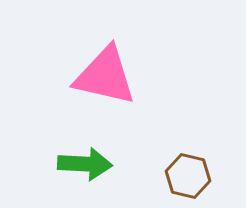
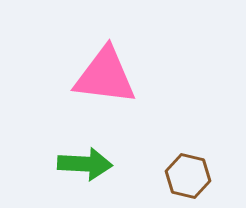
pink triangle: rotated 6 degrees counterclockwise
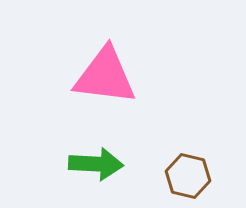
green arrow: moved 11 px right
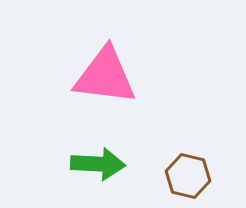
green arrow: moved 2 px right
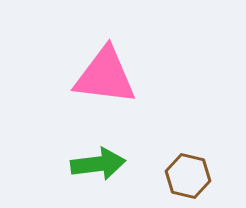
green arrow: rotated 10 degrees counterclockwise
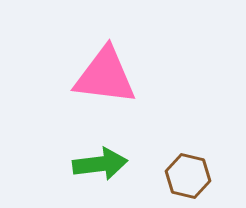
green arrow: moved 2 px right
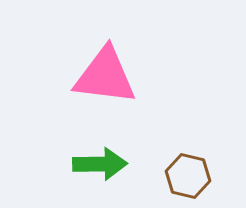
green arrow: rotated 6 degrees clockwise
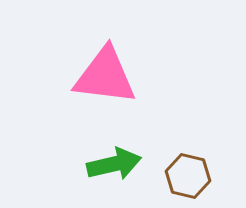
green arrow: moved 14 px right; rotated 12 degrees counterclockwise
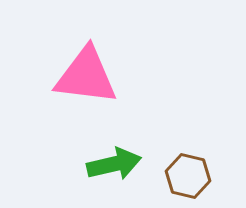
pink triangle: moved 19 px left
